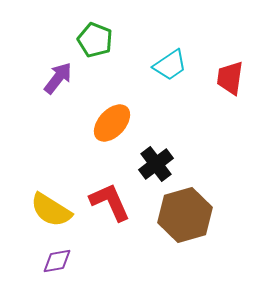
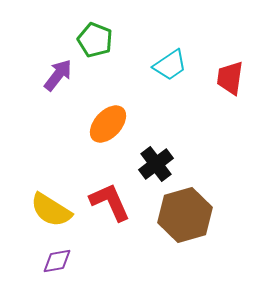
purple arrow: moved 3 px up
orange ellipse: moved 4 px left, 1 px down
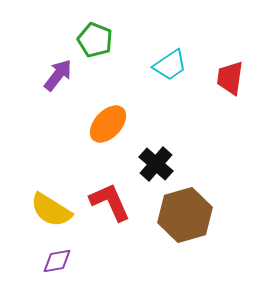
black cross: rotated 12 degrees counterclockwise
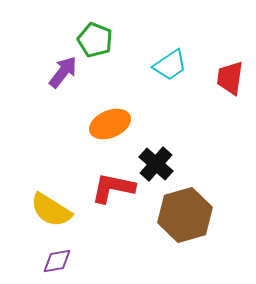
purple arrow: moved 5 px right, 3 px up
orange ellipse: moved 2 px right; rotated 24 degrees clockwise
red L-shape: moved 3 px right, 14 px up; rotated 54 degrees counterclockwise
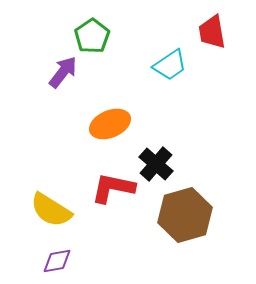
green pentagon: moved 3 px left, 4 px up; rotated 16 degrees clockwise
red trapezoid: moved 18 px left, 46 px up; rotated 18 degrees counterclockwise
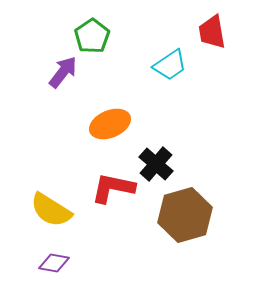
purple diamond: moved 3 px left, 2 px down; rotated 20 degrees clockwise
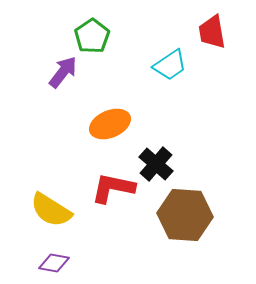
brown hexagon: rotated 20 degrees clockwise
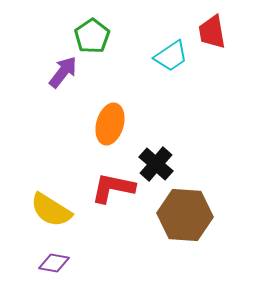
cyan trapezoid: moved 1 px right, 9 px up
orange ellipse: rotated 51 degrees counterclockwise
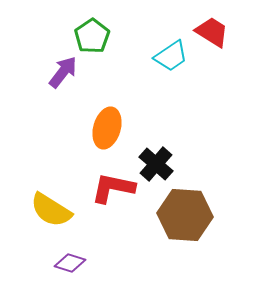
red trapezoid: rotated 132 degrees clockwise
orange ellipse: moved 3 px left, 4 px down
purple diamond: moved 16 px right; rotated 8 degrees clockwise
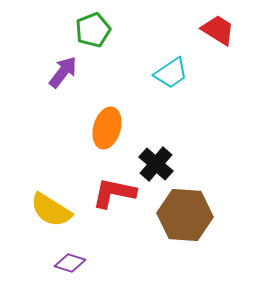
red trapezoid: moved 6 px right, 2 px up
green pentagon: moved 1 px right, 6 px up; rotated 12 degrees clockwise
cyan trapezoid: moved 17 px down
red L-shape: moved 1 px right, 5 px down
